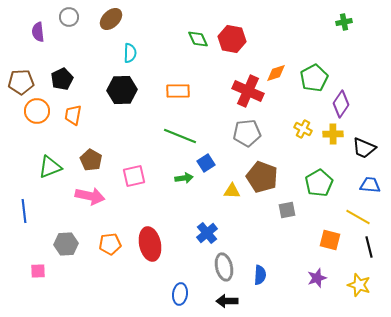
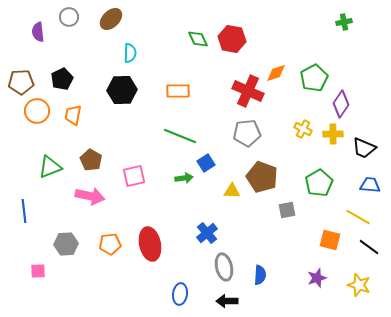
black line at (369, 247): rotated 40 degrees counterclockwise
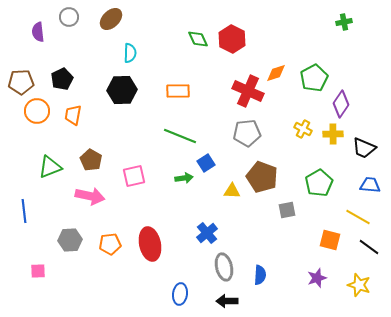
red hexagon at (232, 39): rotated 16 degrees clockwise
gray hexagon at (66, 244): moved 4 px right, 4 px up
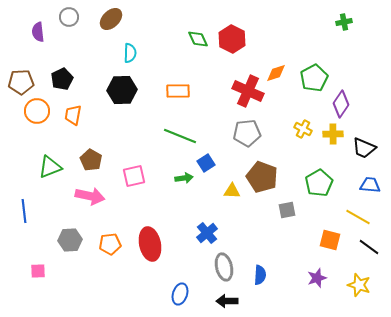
blue ellipse at (180, 294): rotated 10 degrees clockwise
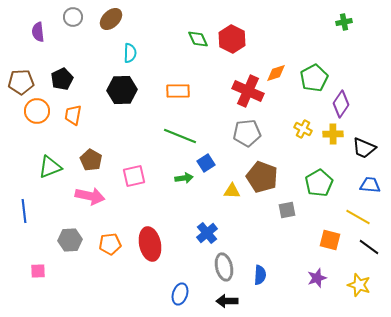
gray circle at (69, 17): moved 4 px right
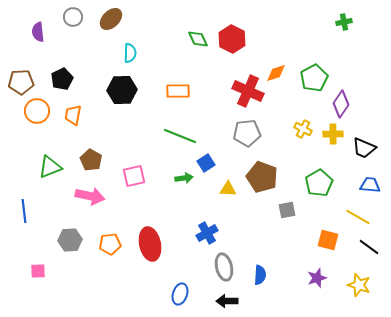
yellow triangle at (232, 191): moved 4 px left, 2 px up
blue cross at (207, 233): rotated 10 degrees clockwise
orange square at (330, 240): moved 2 px left
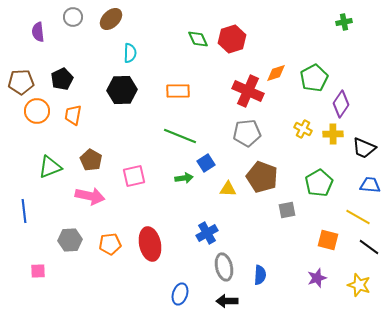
red hexagon at (232, 39): rotated 16 degrees clockwise
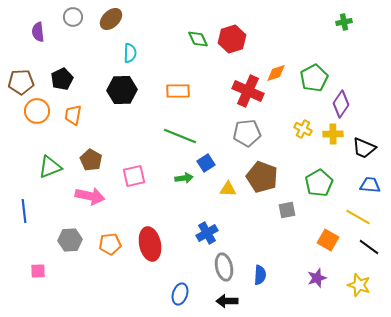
orange square at (328, 240): rotated 15 degrees clockwise
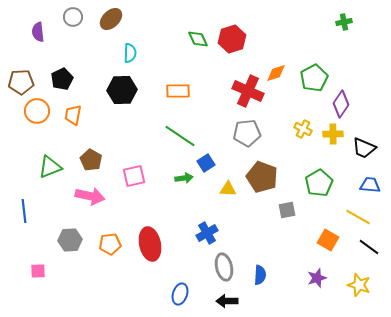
green line at (180, 136): rotated 12 degrees clockwise
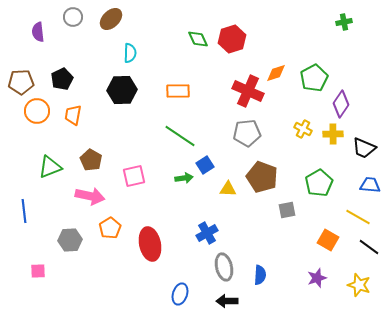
blue square at (206, 163): moved 1 px left, 2 px down
orange pentagon at (110, 244): moved 16 px up; rotated 25 degrees counterclockwise
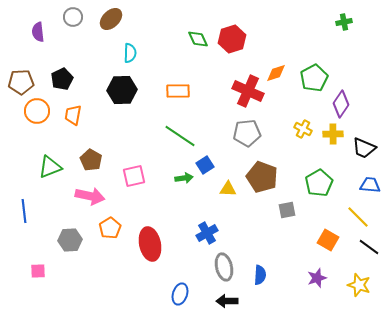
yellow line at (358, 217): rotated 15 degrees clockwise
